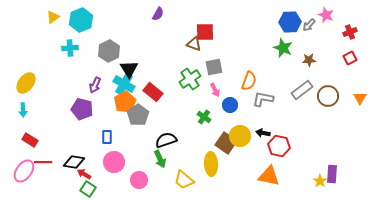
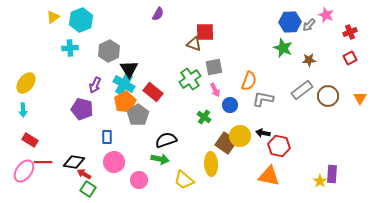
green arrow at (160, 159): rotated 54 degrees counterclockwise
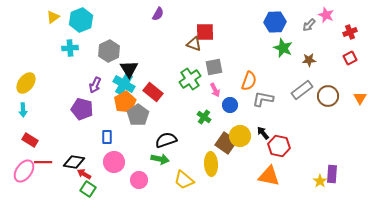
blue hexagon at (290, 22): moved 15 px left
black arrow at (263, 133): rotated 40 degrees clockwise
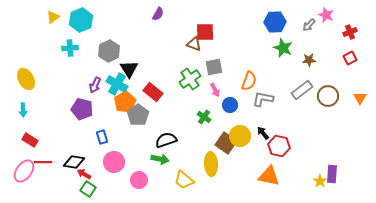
yellow ellipse at (26, 83): moved 4 px up; rotated 65 degrees counterclockwise
cyan cross at (124, 84): moved 7 px left
blue rectangle at (107, 137): moved 5 px left; rotated 16 degrees counterclockwise
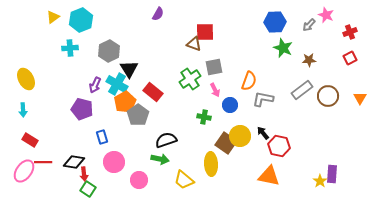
green cross at (204, 117): rotated 24 degrees counterclockwise
red arrow at (84, 174): rotated 128 degrees counterclockwise
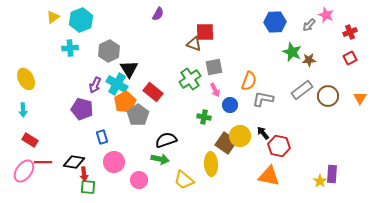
green star at (283, 48): moved 9 px right, 4 px down
green square at (88, 189): moved 2 px up; rotated 28 degrees counterclockwise
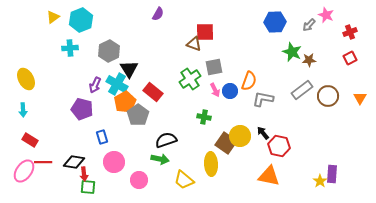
blue circle at (230, 105): moved 14 px up
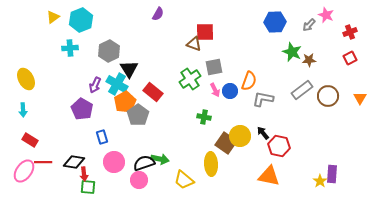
purple pentagon at (82, 109): rotated 15 degrees clockwise
black semicircle at (166, 140): moved 22 px left, 23 px down
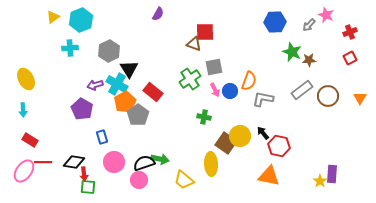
purple arrow at (95, 85): rotated 49 degrees clockwise
